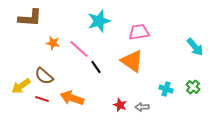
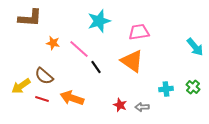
cyan cross: rotated 24 degrees counterclockwise
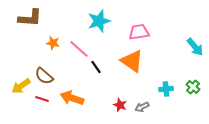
gray arrow: rotated 24 degrees counterclockwise
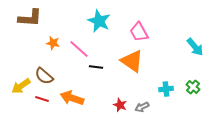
cyan star: rotated 30 degrees counterclockwise
pink trapezoid: rotated 110 degrees counterclockwise
black line: rotated 48 degrees counterclockwise
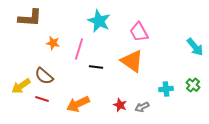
pink line: rotated 65 degrees clockwise
green cross: moved 2 px up
orange arrow: moved 6 px right, 6 px down; rotated 45 degrees counterclockwise
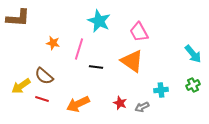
brown L-shape: moved 12 px left
cyan arrow: moved 2 px left, 7 px down
green cross: rotated 24 degrees clockwise
cyan cross: moved 5 px left, 1 px down
red star: moved 2 px up
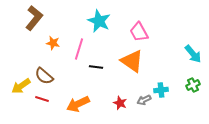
brown L-shape: moved 16 px right; rotated 55 degrees counterclockwise
gray arrow: moved 2 px right, 7 px up
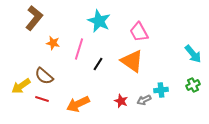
black line: moved 2 px right, 3 px up; rotated 64 degrees counterclockwise
red star: moved 1 px right, 2 px up
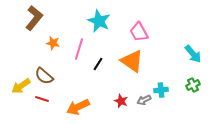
orange arrow: moved 3 px down
